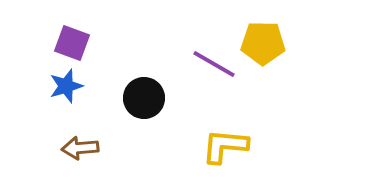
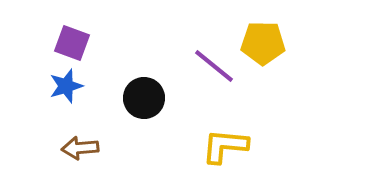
purple line: moved 2 px down; rotated 9 degrees clockwise
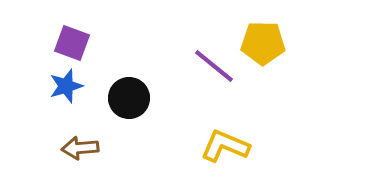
black circle: moved 15 px left
yellow L-shape: rotated 18 degrees clockwise
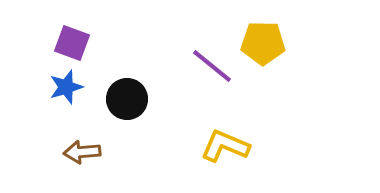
purple line: moved 2 px left
blue star: moved 1 px down
black circle: moved 2 px left, 1 px down
brown arrow: moved 2 px right, 4 px down
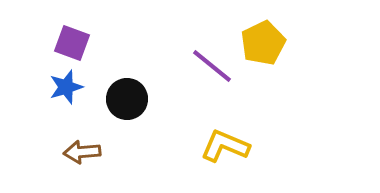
yellow pentagon: rotated 27 degrees counterclockwise
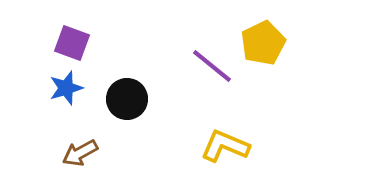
blue star: moved 1 px down
brown arrow: moved 2 px left, 1 px down; rotated 24 degrees counterclockwise
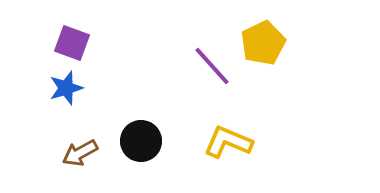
purple line: rotated 9 degrees clockwise
black circle: moved 14 px right, 42 px down
yellow L-shape: moved 3 px right, 4 px up
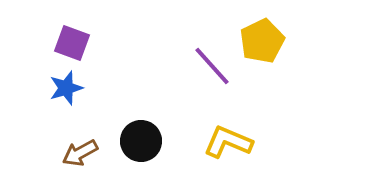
yellow pentagon: moved 1 px left, 2 px up
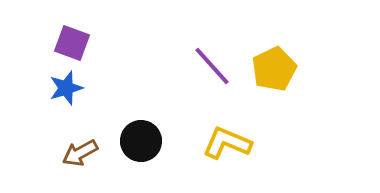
yellow pentagon: moved 12 px right, 28 px down
yellow L-shape: moved 1 px left, 1 px down
